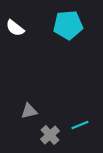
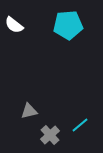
white semicircle: moved 1 px left, 3 px up
cyan line: rotated 18 degrees counterclockwise
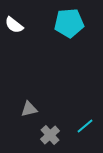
cyan pentagon: moved 1 px right, 2 px up
gray triangle: moved 2 px up
cyan line: moved 5 px right, 1 px down
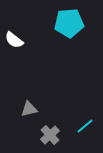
white semicircle: moved 15 px down
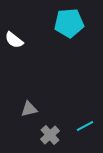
cyan line: rotated 12 degrees clockwise
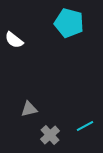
cyan pentagon: rotated 20 degrees clockwise
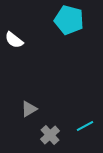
cyan pentagon: moved 3 px up
gray triangle: rotated 18 degrees counterclockwise
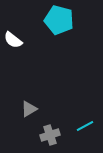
cyan pentagon: moved 10 px left
white semicircle: moved 1 px left
gray cross: rotated 24 degrees clockwise
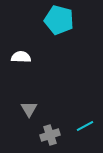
white semicircle: moved 8 px right, 17 px down; rotated 144 degrees clockwise
gray triangle: rotated 30 degrees counterclockwise
